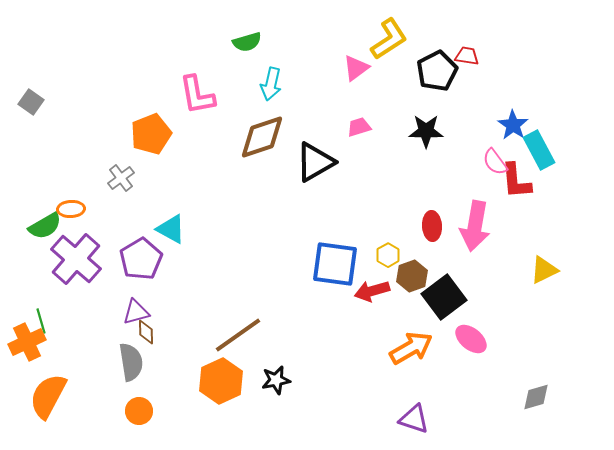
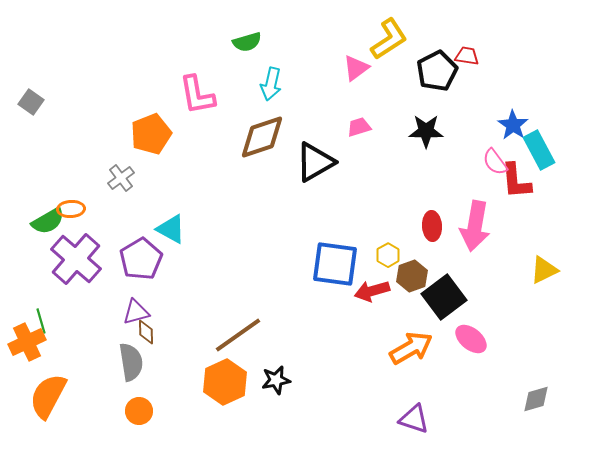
green semicircle at (45, 226): moved 3 px right, 5 px up
orange hexagon at (221, 381): moved 4 px right, 1 px down
gray diamond at (536, 397): moved 2 px down
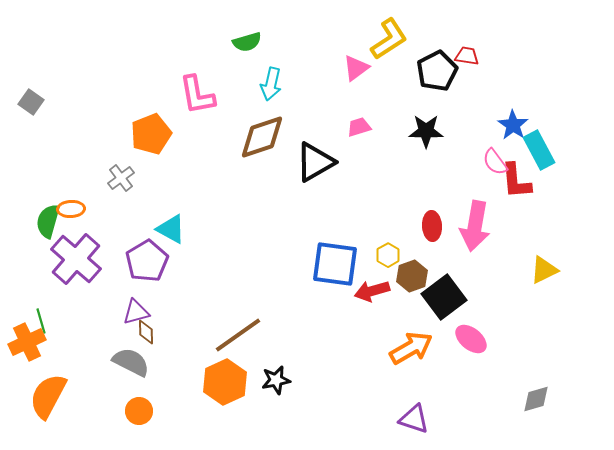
green semicircle at (48, 221): rotated 136 degrees clockwise
purple pentagon at (141, 259): moved 6 px right, 2 px down
gray semicircle at (131, 362): rotated 54 degrees counterclockwise
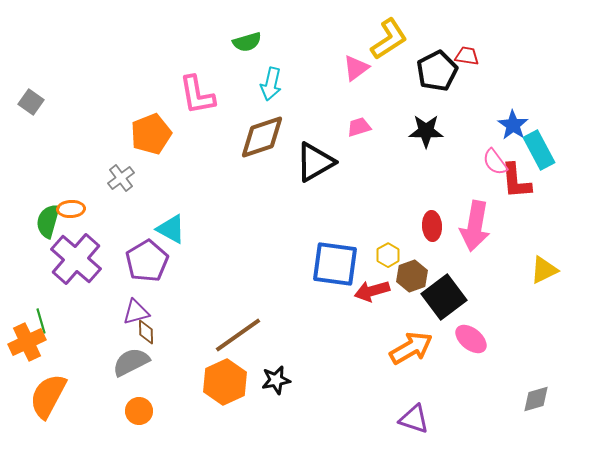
gray semicircle at (131, 362): rotated 54 degrees counterclockwise
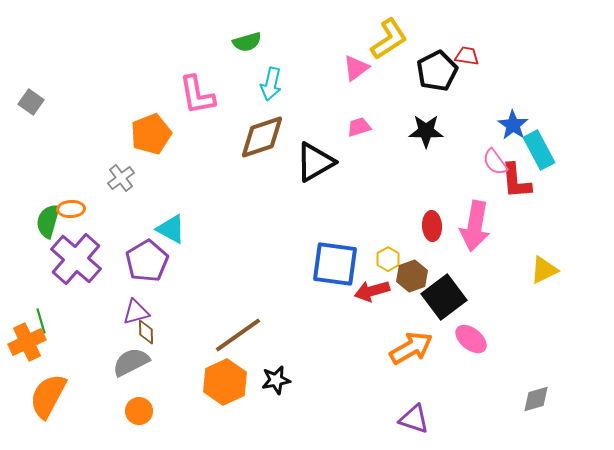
yellow hexagon at (388, 255): moved 4 px down
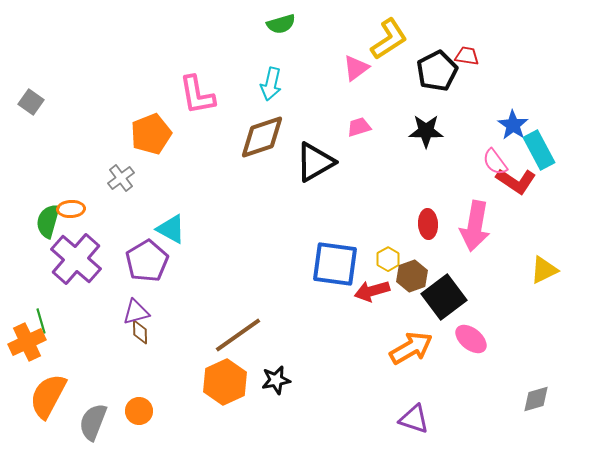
green semicircle at (247, 42): moved 34 px right, 18 px up
red L-shape at (516, 181): rotated 51 degrees counterclockwise
red ellipse at (432, 226): moved 4 px left, 2 px up
brown diamond at (146, 332): moved 6 px left
gray semicircle at (131, 362): moved 38 px left, 60 px down; rotated 42 degrees counterclockwise
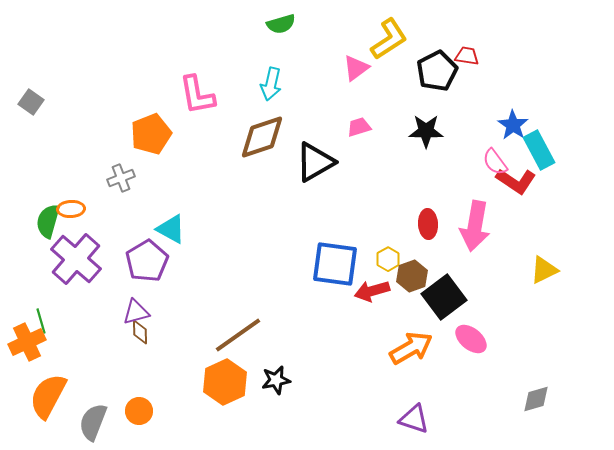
gray cross at (121, 178): rotated 16 degrees clockwise
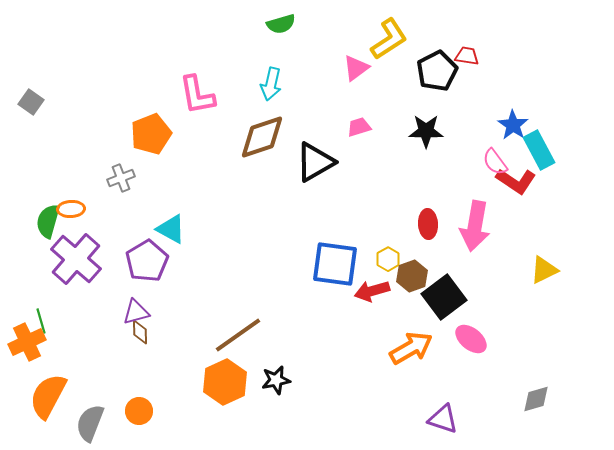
purple triangle at (414, 419): moved 29 px right
gray semicircle at (93, 422): moved 3 px left, 1 px down
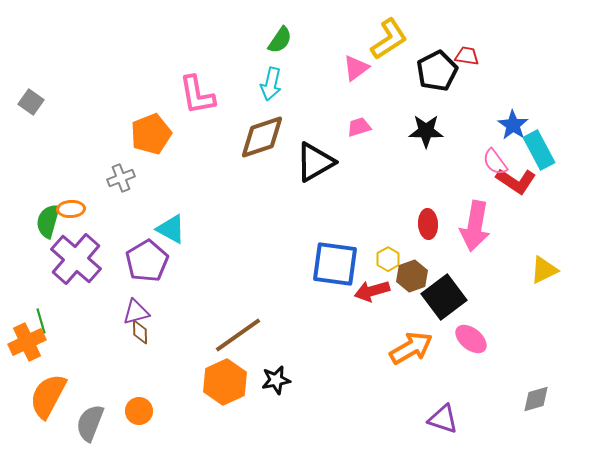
green semicircle at (281, 24): moved 1 px left, 16 px down; rotated 40 degrees counterclockwise
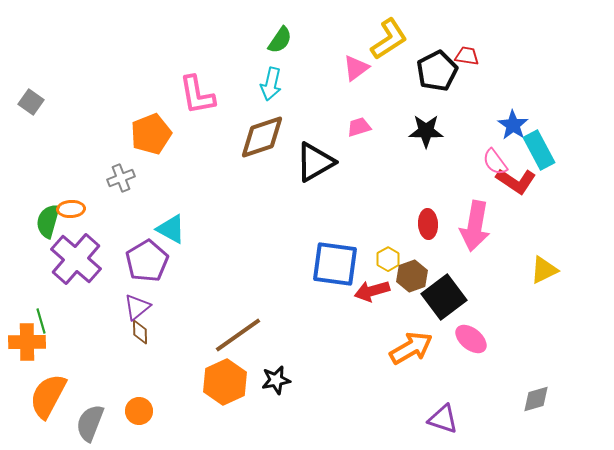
purple triangle at (136, 312): moved 1 px right, 5 px up; rotated 24 degrees counterclockwise
orange cross at (27, 342): rotated 24 degrees clockwise
